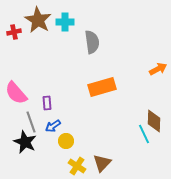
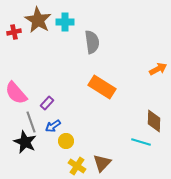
orange rectangle: rotated 48 degrees clockwise
purple rectangle: rotated 48 degrees clockwise
cyan line: moved 3 px left, 8 px down; rotated 48 degrees counterclockwise
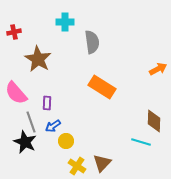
brown star: moved 39 px down
purple rectangle: rotated 40 degrees counterclockwise
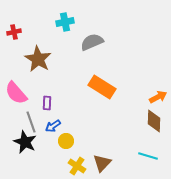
cyan cross: rotated 12 degrees counterclockwise
gray semicircle: rotated 105 degrees counterclockwise
orange arrow: moved 28 px down
cyan line: moved 7 px right, 14 px down
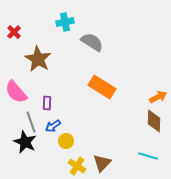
red cross: rotated 32 degrees counterclockwise
gray semicircle: rotated 55 degrees clockwise
pink semicircle: moved 1 px up
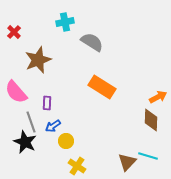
brown star: moved 1 px down; rotated 20 degrees clockwise
brown diamond: moved 3 px left, 1 px up
brown triangle: moved 25 px right, 1 px up
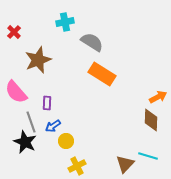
orange rectangle: moved 13 px up
brown triangle: moved 2 px left, 2 px down
yellow cross: rotated 30 degrees clockwise
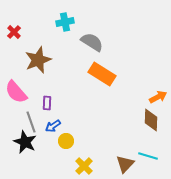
yellow cross: moved 7 px right; rotated 18 degrees counterclockwise
